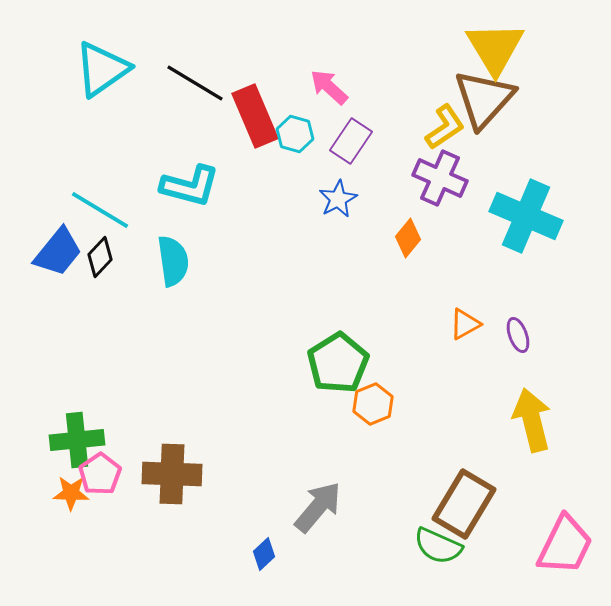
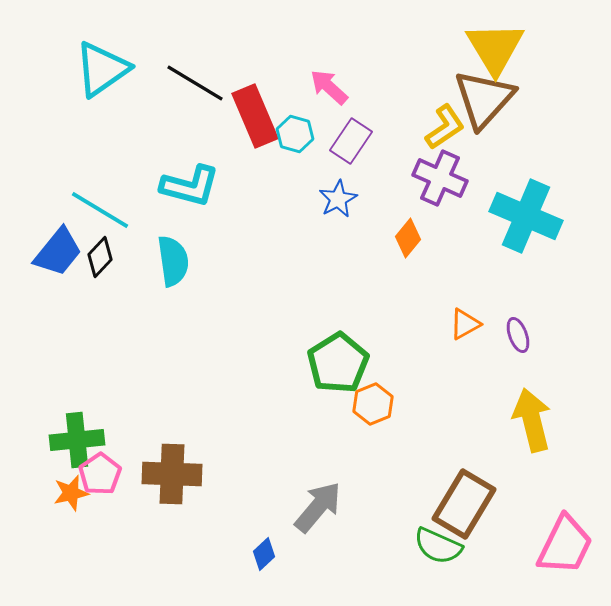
orange star: rotated 15 degrees counterclockwise
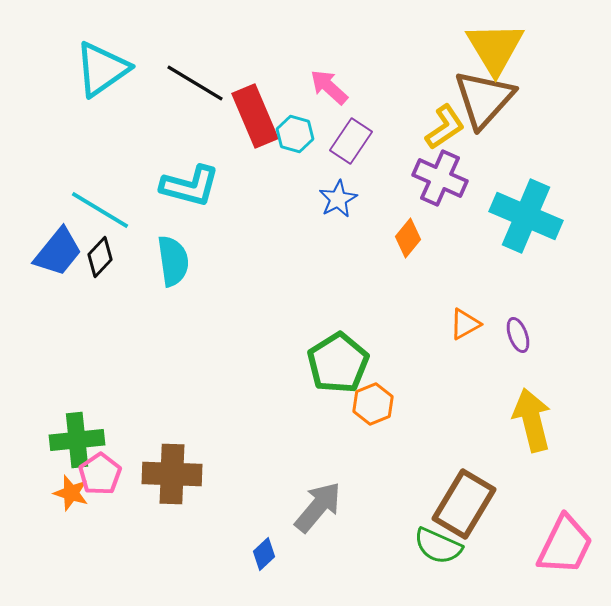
orange star: rotated 30 degrees clockwise
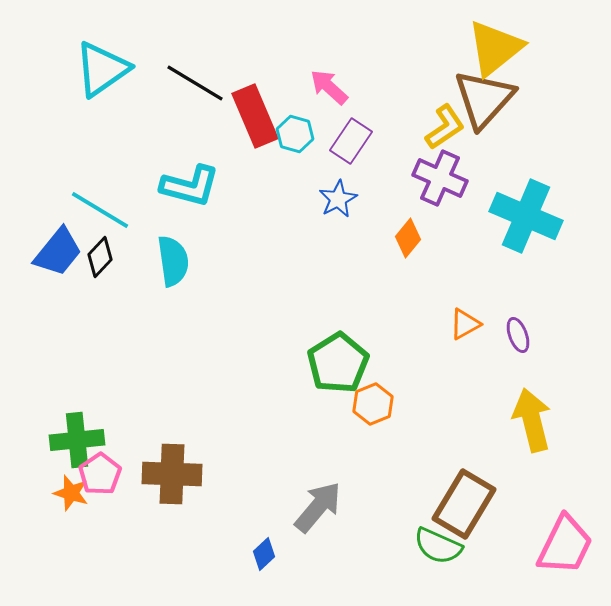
yellow triangle: rotated 22 degrees clockwise
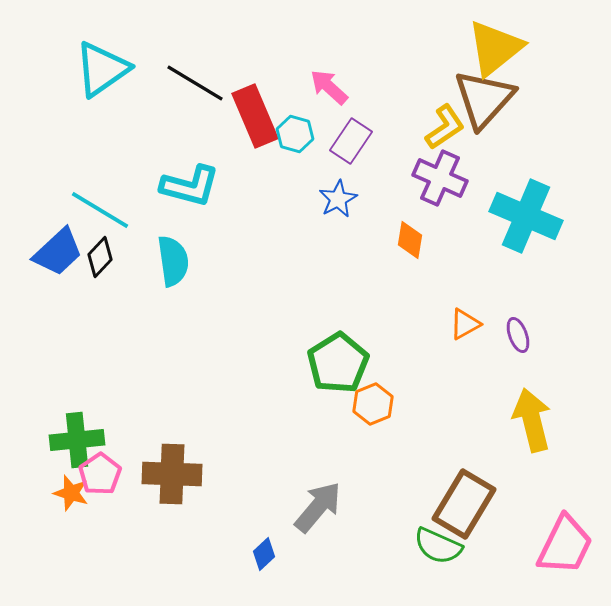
orange diamond: moved 2 px right, 2 px down; rotated 30 degrees counterclockwise
blue trapezoid: rotated 8 degrees clockwise
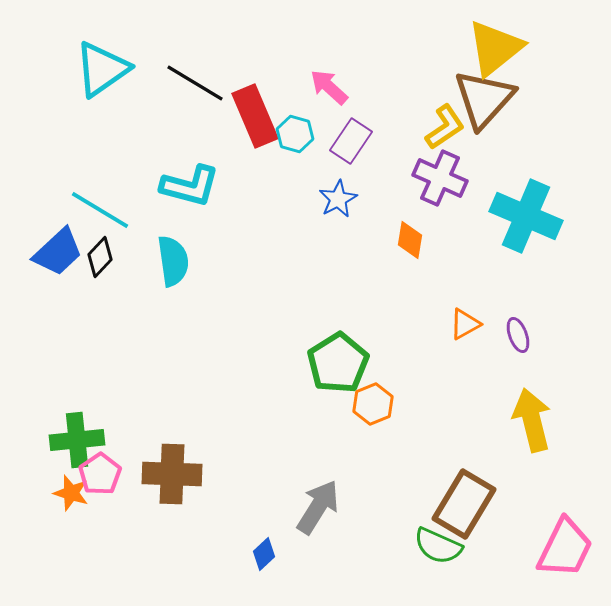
gray arrow: rotated 8 degrees counterclockwise
pink trapezoid: moved 3 px down
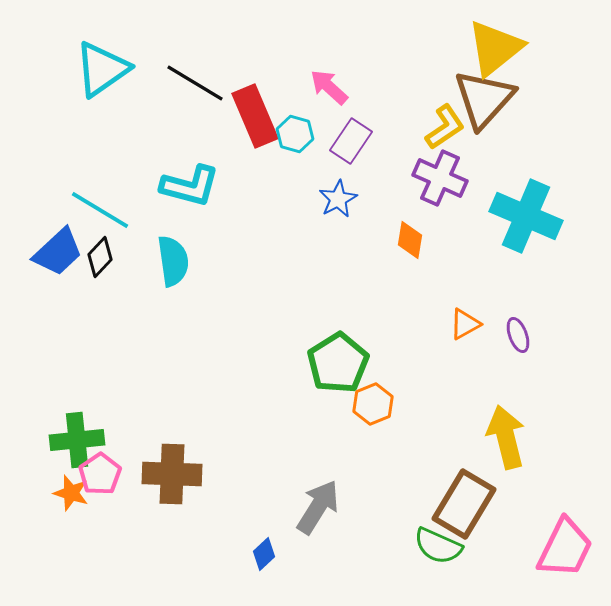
yellow arrow: moved 26 px left, 17 px down
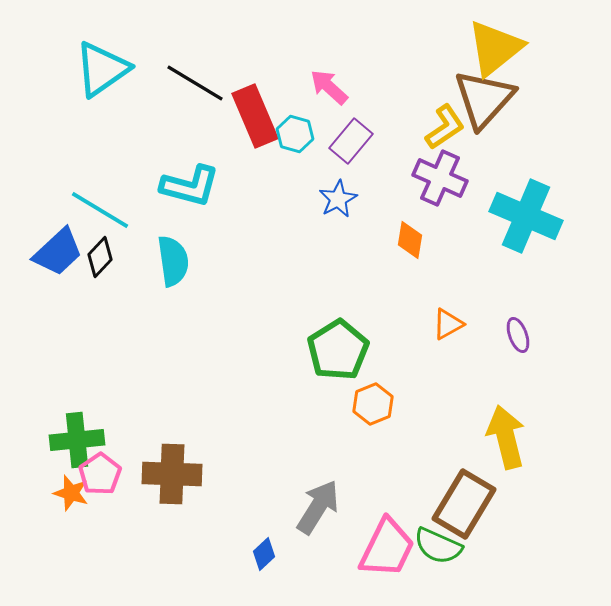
purple rectangle: rotated 6 degrees clockwise
orange triangle: moved 17 px left
green pentagon: moved 13 px up
pink trapezoid: moved 178 px left
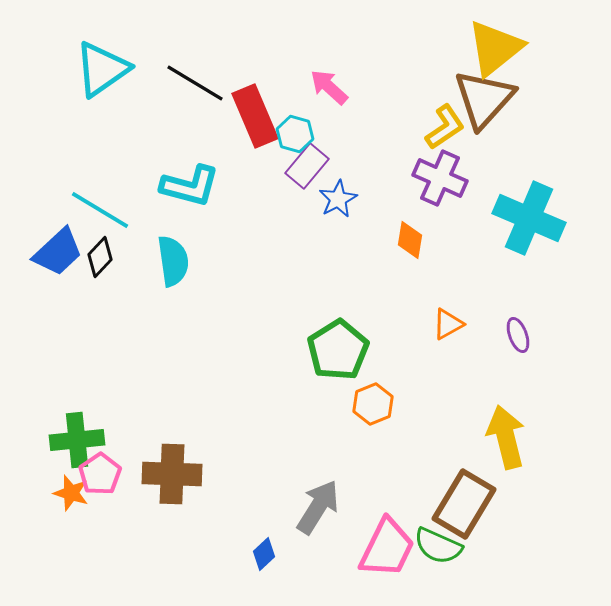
purple rectangle: moved 44 px left, 25 px down
cyan cross: moved 3 px right, 2 px down
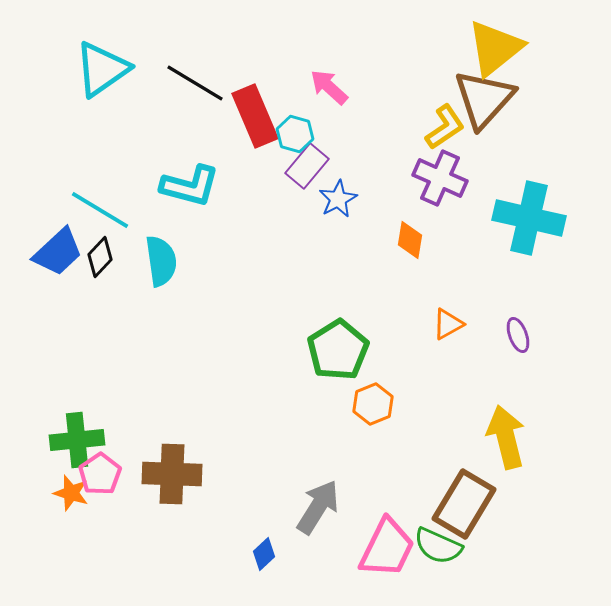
cyan cross: rotated 10 degrees counterclockwise
cyan semicircle: moved 12 px left
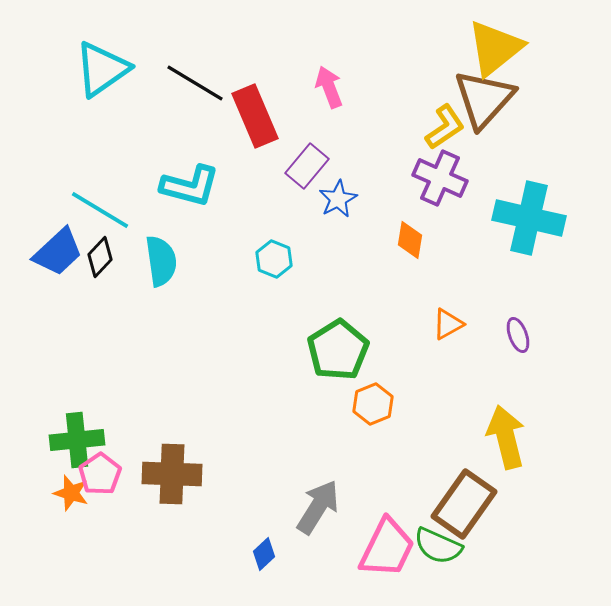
pink arrow: rotated 27 degrees clockwise
cyan hexagon: moved 21 px left, 125 px down; rotated 6 degrees clockwise
brown rectangle: rotated 4 degrees clockwise
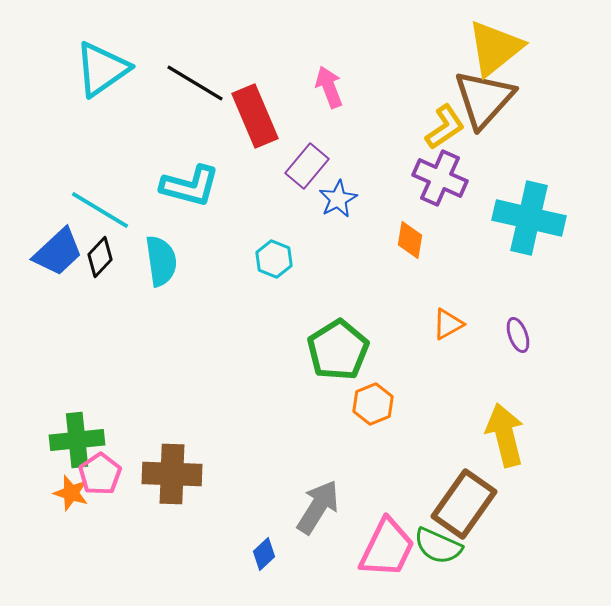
yellow arrow: moved 1 px left, 2 px up
